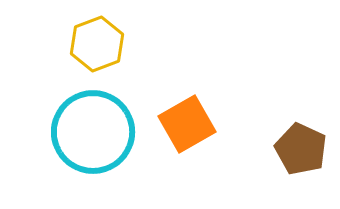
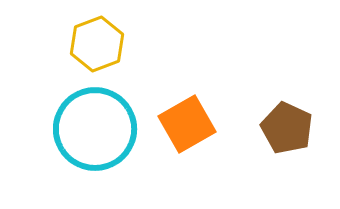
cyan circle: moved 2 px right, 3 px up
brown pentagon: moved 14 px left, 21 px up
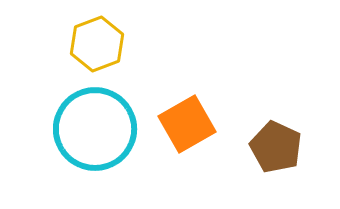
brown pentagon: moved 11 px left, 19 px down
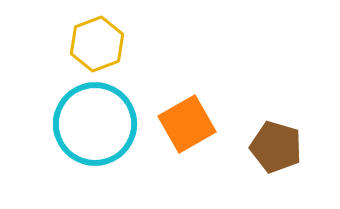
cyan circle: moved 5 px up
brown pentagon: rotated 9 degrees counterclockwise
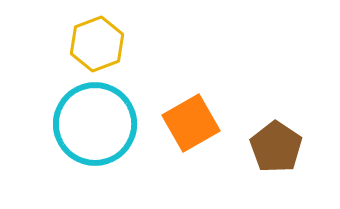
orange square: moved 4 px right, 1 px up
brown pentagon: rotated 18 degrees clockwise
